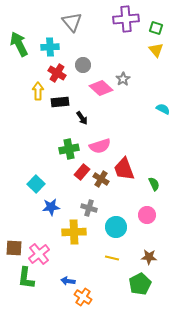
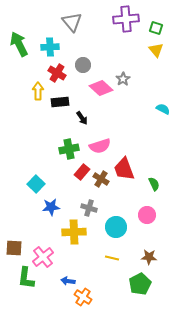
pink cross: moved 4 px right, 3 px down
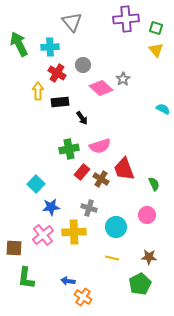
pink cross: moved 22 px up
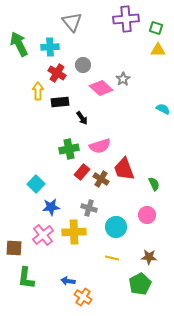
yellow triangle: moved 2 px right; rotated 49 degrees counterclockwise
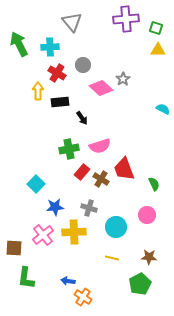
blue star: moved 4 px right
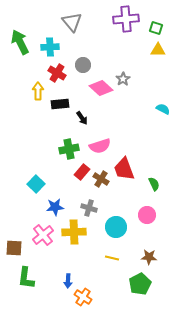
green arrow: moved 1 px right, 2 px up
black rectangle: moved 2 px down
blue arrow: rotated 96 degrees counterclockwise
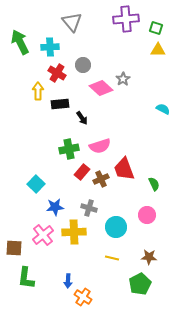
brown cross: rotated 35 degrees clockwise
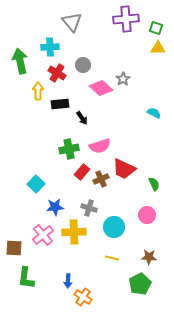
green arrow: moved 19 px down; rotated 15 degrees clockwise
yellow triangle: moved 2 px up
cyan semicircle: moved 9 px left, 4 px down
red trapezoid: rotated 45 degrees counterclockwise
cyan circle: moved 2 px left
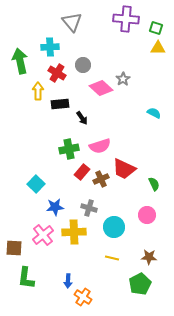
purple cross: rotated 10 degrees clockwise
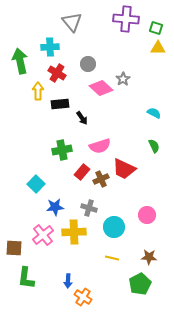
gray circle: moved 5 px right, 1 px up
green cross: moved 7 px left, 1 px down
green semicircle: moved 38 px up
